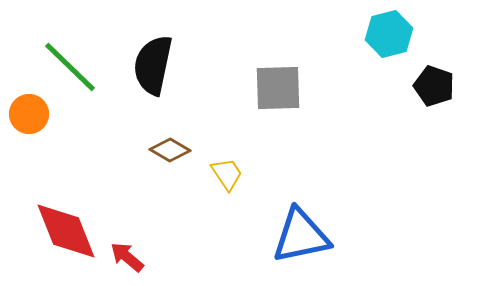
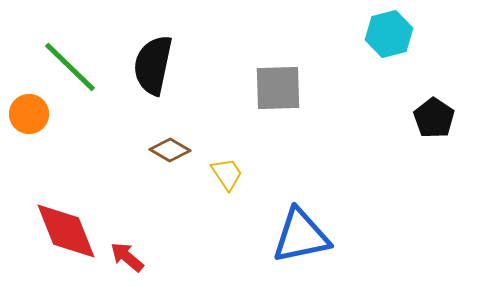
black pentagon: moved 32 px down; rotated 15 degrees clockwise
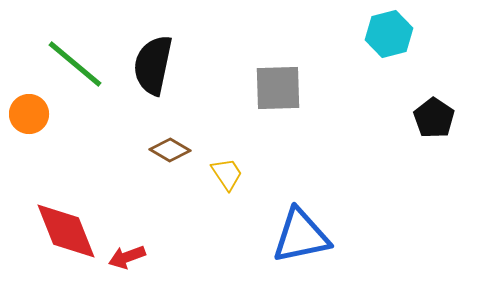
green line: moved 5 px right, 3 px up; rotated 4 degrees counterclockwise
red arrow: rotated 60 degrees counterclockwise
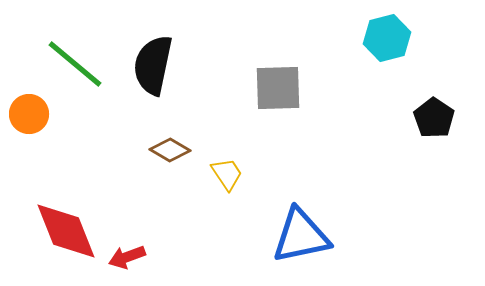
cyan hexagon: moved 2 px left, 4 px down
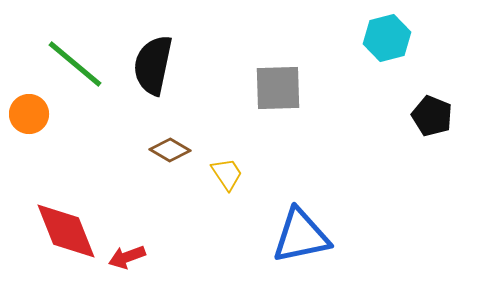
black pentagon: moved 2 px left, 2 px up; rotated 12 degrees counterclockwise
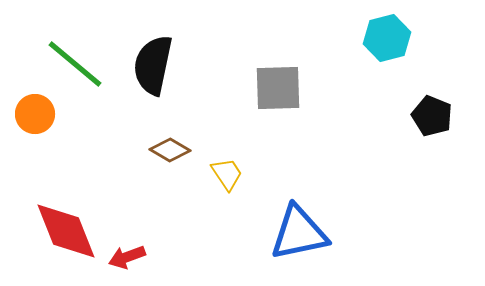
orange circle: moved 6 px right
blue triangle: moved 2 px left, 3 px up
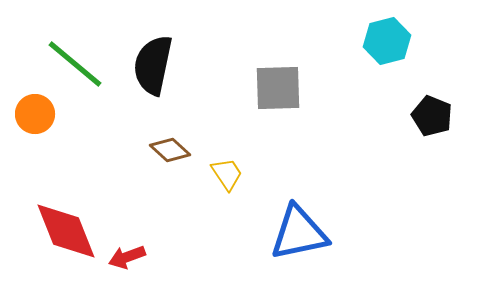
cyan hexagon: moved 3 px down
brown diamond: rotated 12 degrees clockwise
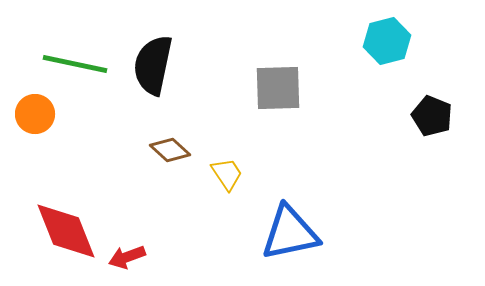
green line: rotated 28 degrees counterclockwise
blue triangle: moved 9 px left
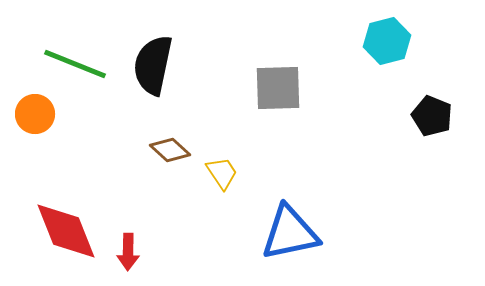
green line: rotated 10 degrees clockwise
yellow trapezoid: moved 5 px left, 1 px up
red arrow: moved 1 px right, 5 px up; rotated 69 degrees counterclockwise
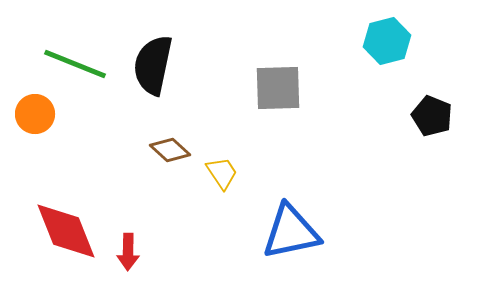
blue triangle: moved 1 px right, 1 px up
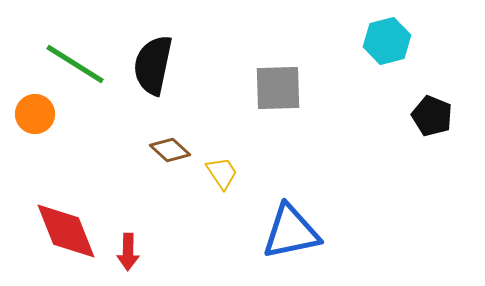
green line: rotated 10 degrees clockwise
